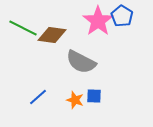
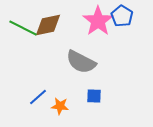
brown diamond: moved 4 px left, 10 px up; rotated 20 degrees counterclockwise
orange star: moved 15 px left, 6 px down; rotated 12 degrees counterclockwise
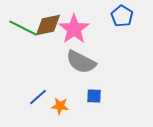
pink star: moved 24 px left, 8 px down
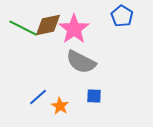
orange star: rotated 24 degrees clockwise
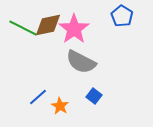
blue square: rotated 35 degrees clockwise
